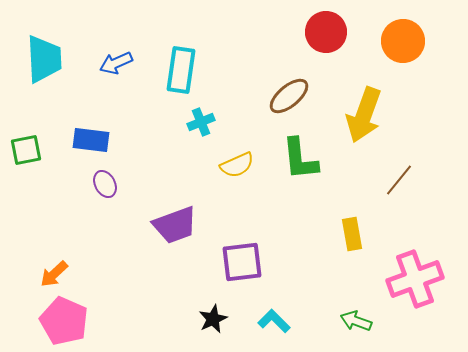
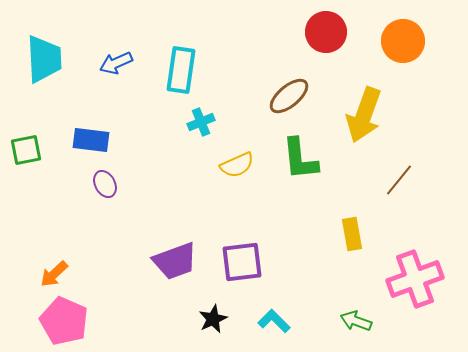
purple trapezoid: moved 36 px down
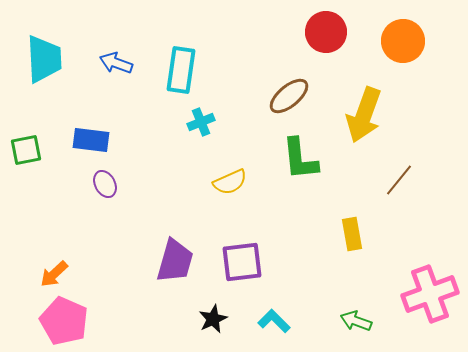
blue arrow: rotated 44 degrees clockwise
yellow semicircle: moved 7 px left, 17 px down
purple trapezoid: rotated 54 degrees counterclockwise
pink cross: moved 15 px right, 15 px down
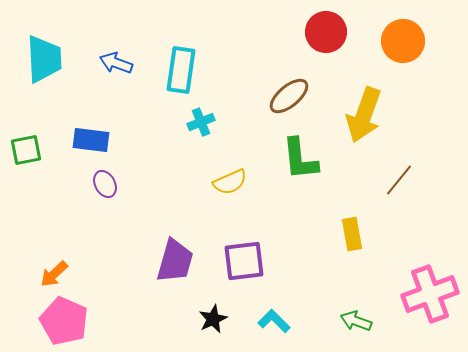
purple square: moved 2 px right, 1 px up
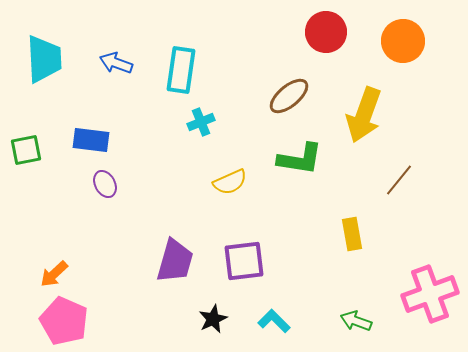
green L-shape: rotated 75 degrees counterclockwise
